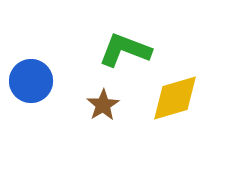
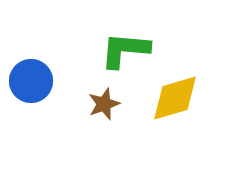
green L-shape: rotated 16 degrees counterclockwise
brown star: moved 1 px right, 1 px up; rotated 12 degrees clockwise
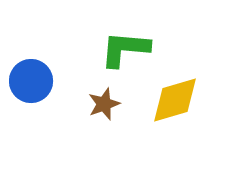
green L-shape: moved 1 px up
yellow diamond: moved 2 px down
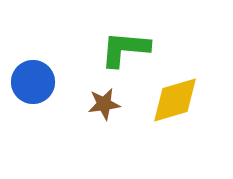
blue circle: moved 2 px right, 1 px down
brown star: rotated 12 degrees clockwise
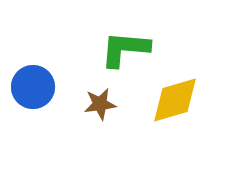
blue circle: moved 5 px down
brown star: moved 4 px left
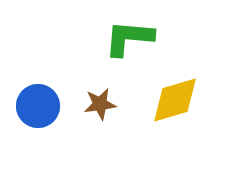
green L-shape: moved 4 px right, 11 px up
blue circle: moved 5 px right, 19 px down
